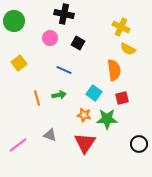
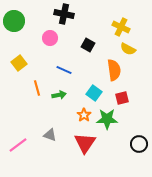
black square: moved 10 px right, 2 px down
orange line: moved 10 px up
orange star: rotated 24 degrees clockwise
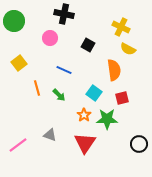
green arrow: rotated 56 degrees clockwise
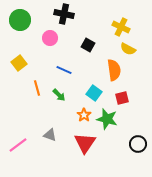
green circle: moved 6 px right, 1 px up
green star: rotated 15 degrees clockwise
black circle: moved 1 px left
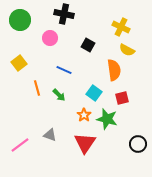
yellow semicircle: moved 1 px left, 1 px down
pink line: moved 2 px right
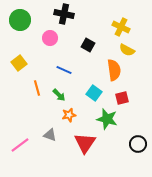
orange star: moved 15 px left; rotated 24 degrees clockwise
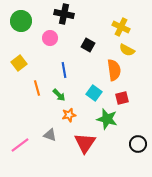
green circle: moved 1 px right, 1 px down
blue line: rotated 56 degrees clockwise
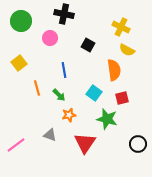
pink line: moved 4 px left
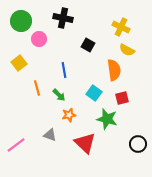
black cross: moved 1 px left, 4 px down
pink circle: moved 11 px left, 1 px down
red triangle: rotated 20 degrees counterclockwise
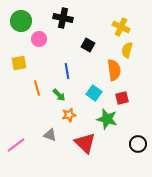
yellow semicircle: rotated 77 degrees clockwise
yellow square: rotated 28 degrees clockwise
blue line: moved 3 px right, 1 px down
